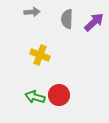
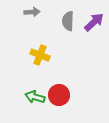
gray semicircle: moved 1 px right, 2 px down
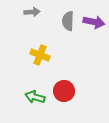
purple arrow: rotated 55 degrees clockwise
red circle: moved 5 px right, 4 px up
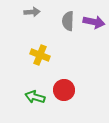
red circle: moved 1 px up
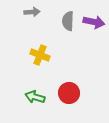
red circle: moved 5 px right, 3 px down
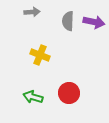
green arrow: moved 2 px left
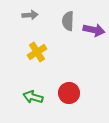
gray arrow: moved 2 px left, 3 px down
purple arrow: moved 8 px down
yellow cross: moved 3 px left, 3 px up; rotated 36 degrees clockwise
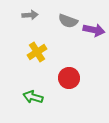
gray semicircle: rotated 72 degrees counterclockwise
red circle: moved 15 px up
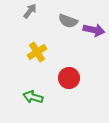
gray arrow: moved 4 px up; rotated 49 degrees counterclockwise
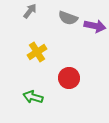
gray semicircle: moved 3 px up
purple arrow: moved 1 px right, 4 px up
